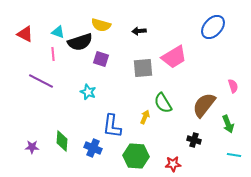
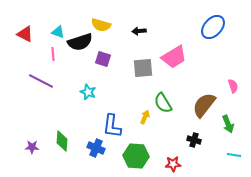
purple square: moved 2 px right
blue cross: moved 3 px right
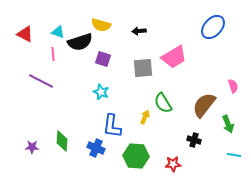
cyan star: moved 13 px right
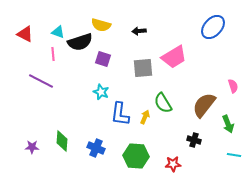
blue L-shape: moved 8 px right, 12 px up
